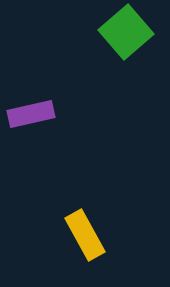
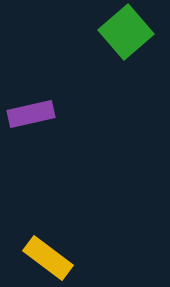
yellow rectangle: moved 37 px left, 23 px down; rotated 24 degrees counterclockwise
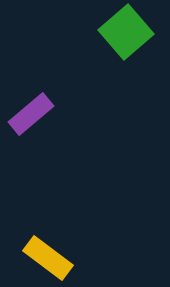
purple rectangle: rotated 27 degrees counterclockwise
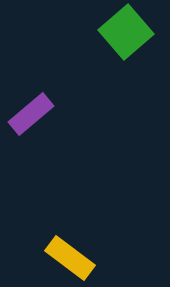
yellow rectangle: moved 22 px right
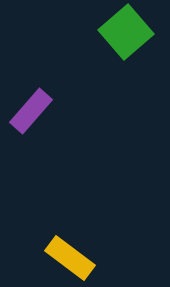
purple rectangle: moved 3 px up; rotated 9 degrees counterclockwise
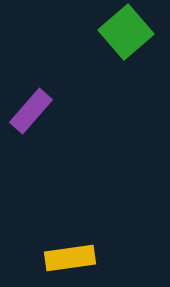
yellow rectangle: rotated 45 degrees counterclockwise
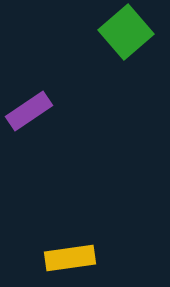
purple rectangle: moved 2 px left; rotated 15 degrees clockwise
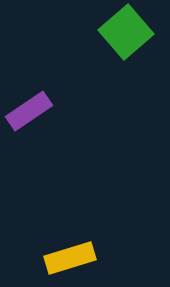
yellow rectangle: rotated 9 degrees counterclockwise
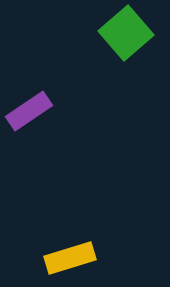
green square: moved 1 px down
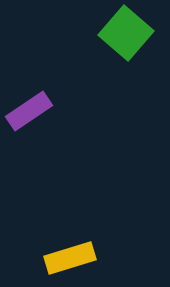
green square: rotated 8 degrees counterclockwise
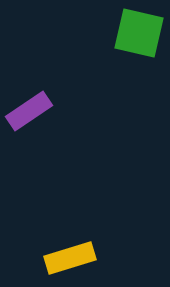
green square: moved 13 px right; rotated 28 degrees counterclockwise
